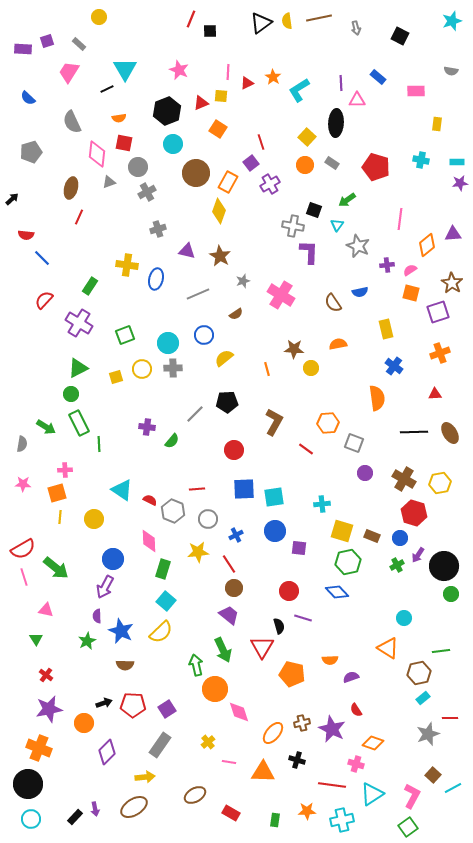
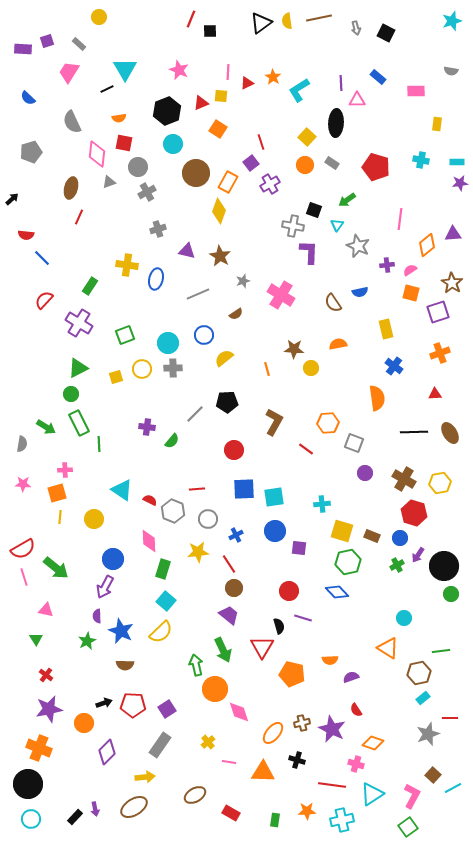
black square at (400, 36): moved 14 px left, 3 px up
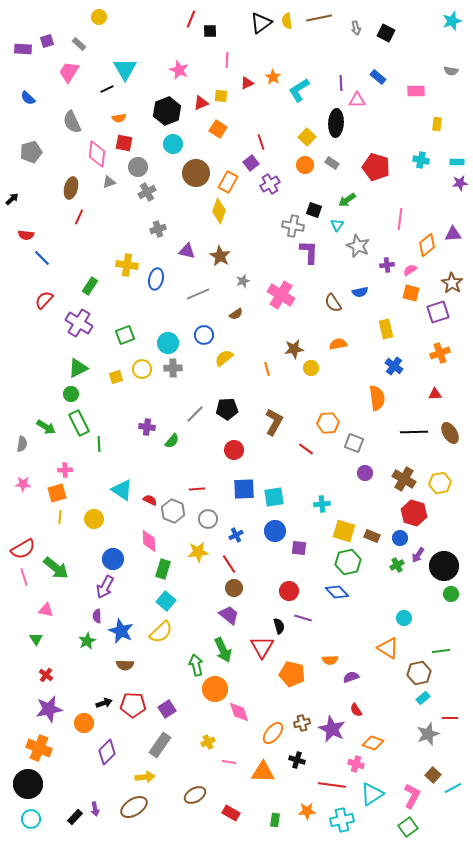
pink line at (228, 72): moved 1 px left, 12 px up
brown star at (294, 349): rotated 12 degrees counterclockwise
black pentagon at (227, 402): moved 7 px down
yellow square at (342, 531): moved 2 px right
yellow cross at (208, 742): rotated 16 degrees clockwise
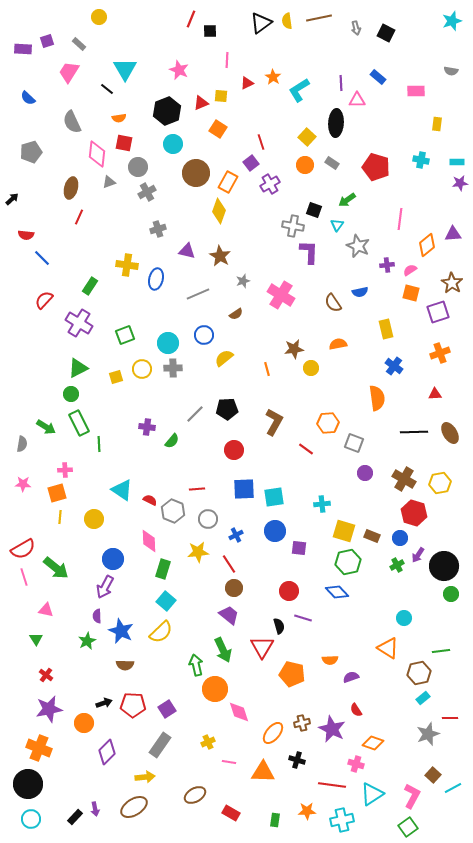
black line at (107, 89): rotated 64 degrees clockwise
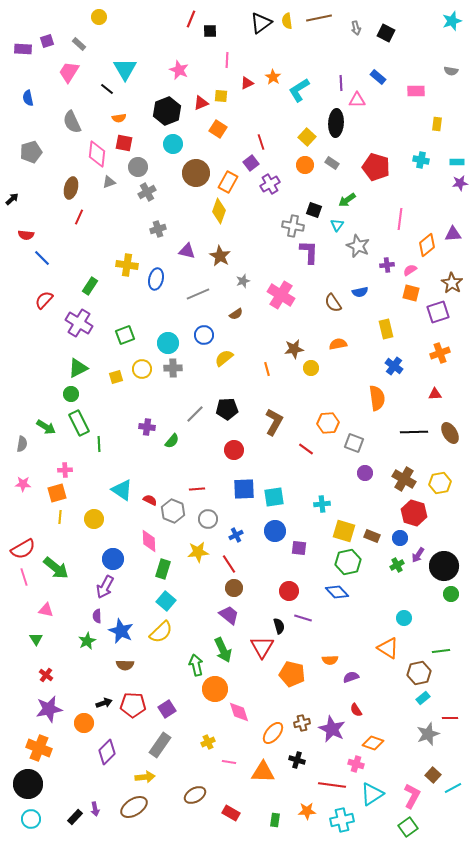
blue semicircle at (28, 98): rotated 35 degrees clockwise
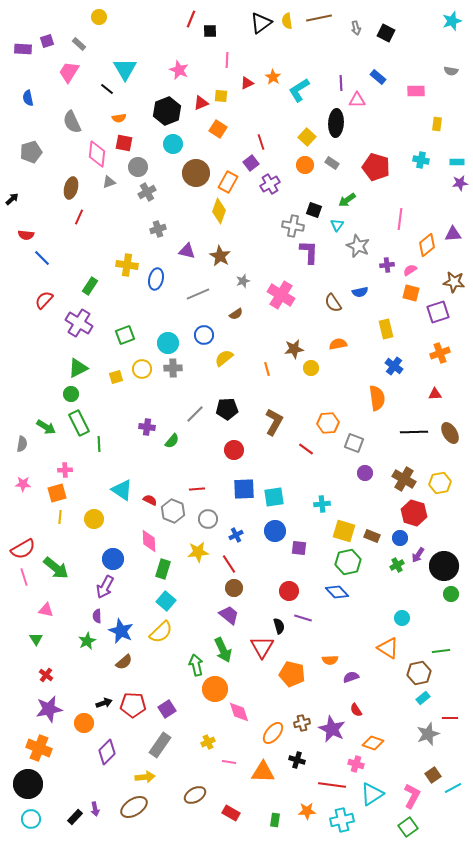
brown star at (452, 283): moved 2 px right, 1 px up; rotated 25 degrees counterclockwise
cyan circle at (404, 618): moved 2 px left
brown semicircle at (125, 665): moved 1 px left, 3 px up; rotated 42 degrees counterclockwise
brown square at (433, 775): rotated 14 degrees clockwise
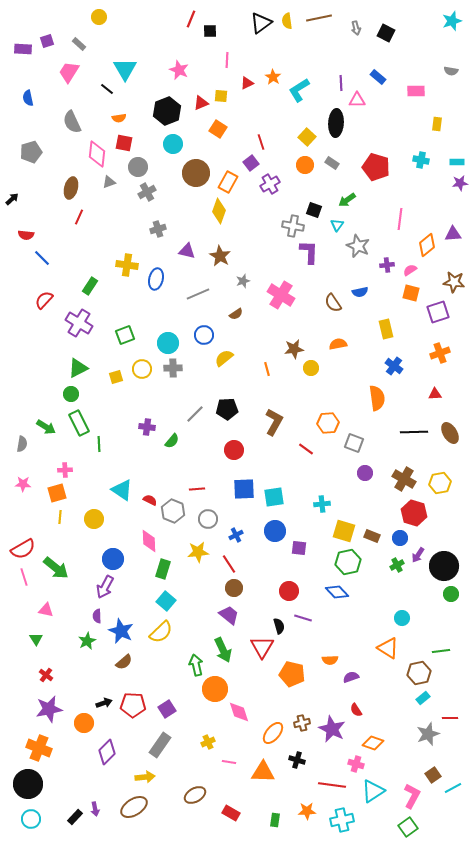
cyan triangle at (372, 794): moved 1 px right, 3 px up
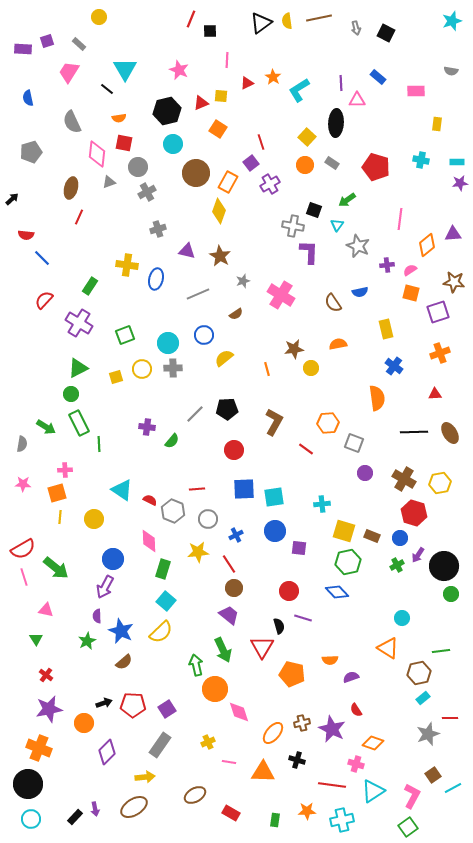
black hexagon at (167, 111): rotated 8 degrees clockwise
